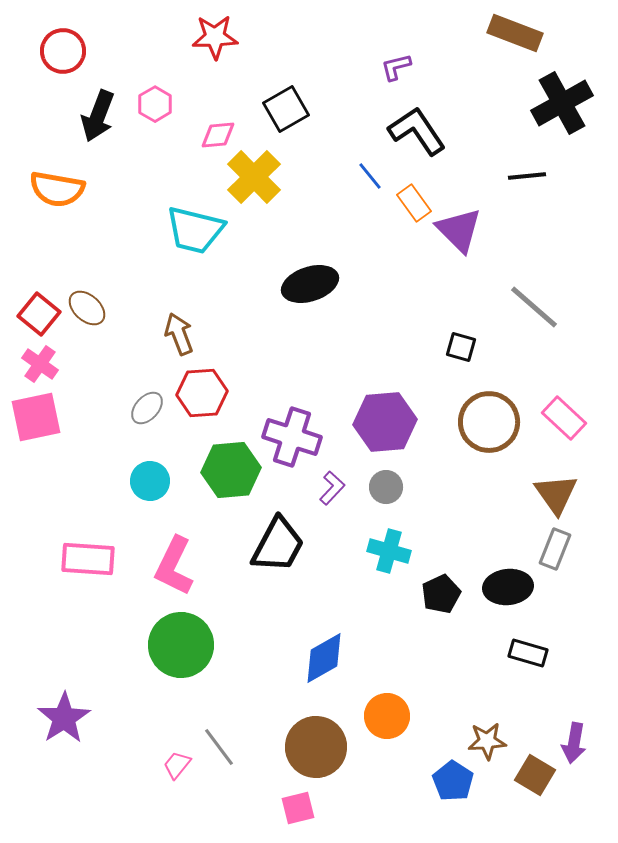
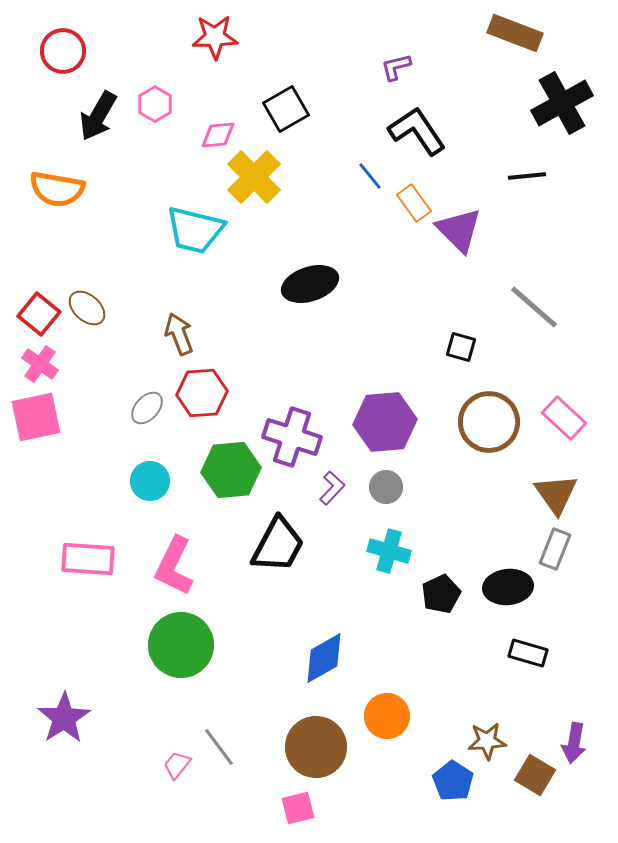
black arrow at (98, 116): rotated 9 degrees clockwise
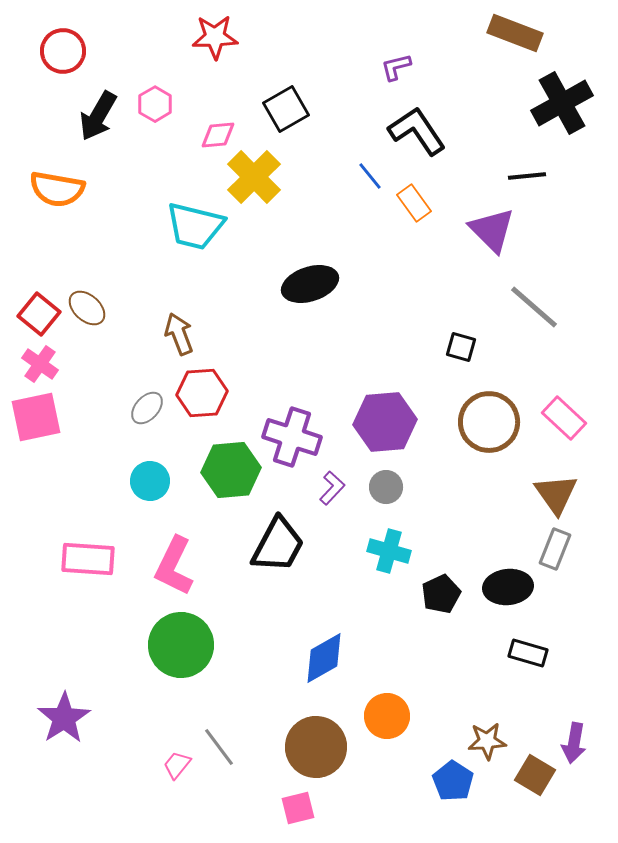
cyan trapezoid at (195, 230): moved 4 px up
purple triangle at (459, 230): moved 33 px right
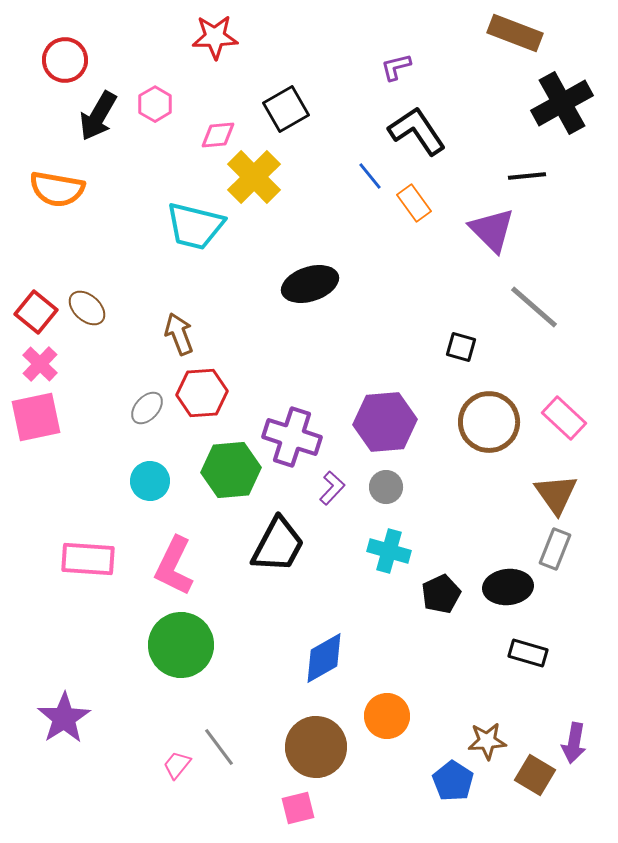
red circle at (63, 51): moved 2 px right, 9 px down
red square at (39, 314): moved 3 px left, 2 px up
pink cross at (40, 364): rotated 9 degrees clockwise
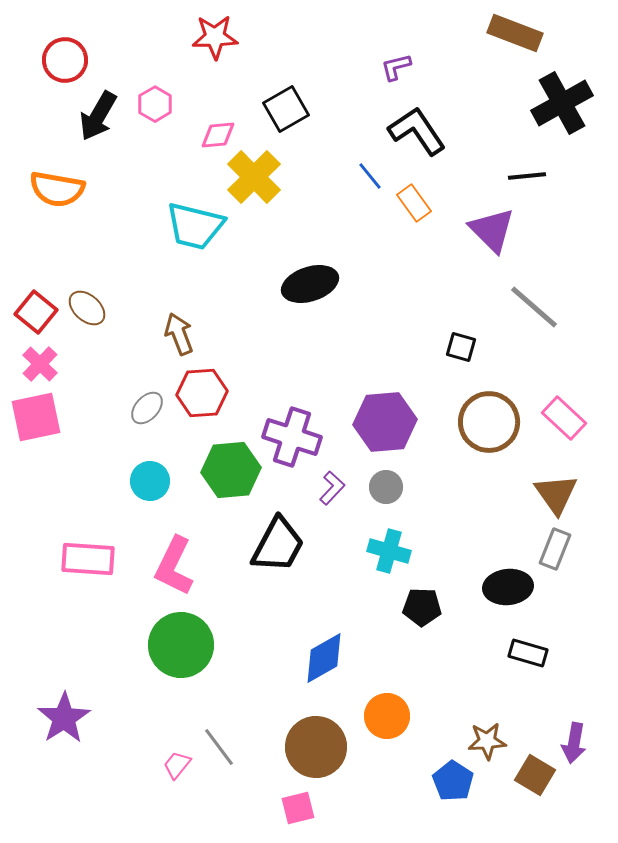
black pentagon at (441, 594): moved 19 px left, 13 px down; rotated 27 degrees clockwise
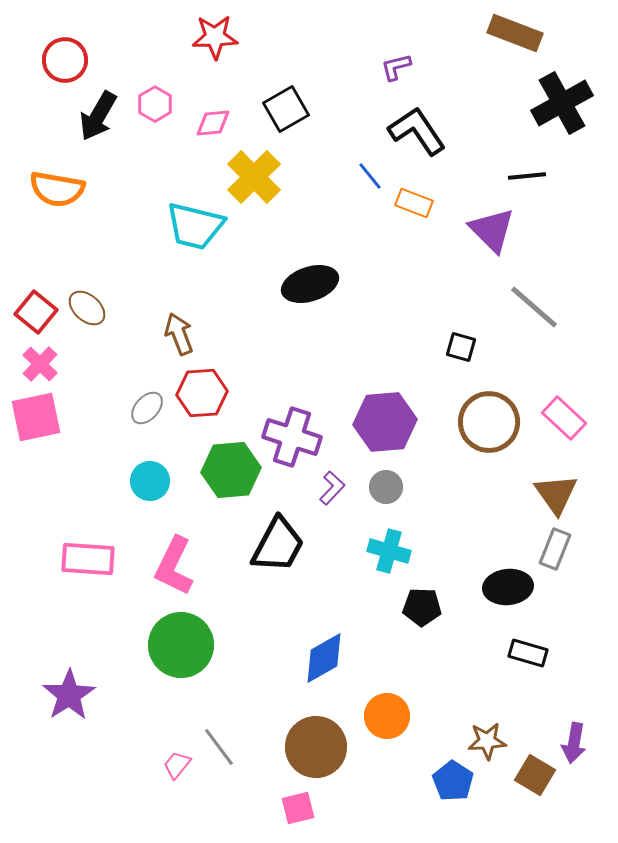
pink diamond at (218, 135): moved 5 px left, 12 px up
orange rectangle at (414, 203): rotated 33 degrees counterclockwise
purple star at (64, 718): moved 5 px right, 23 px up
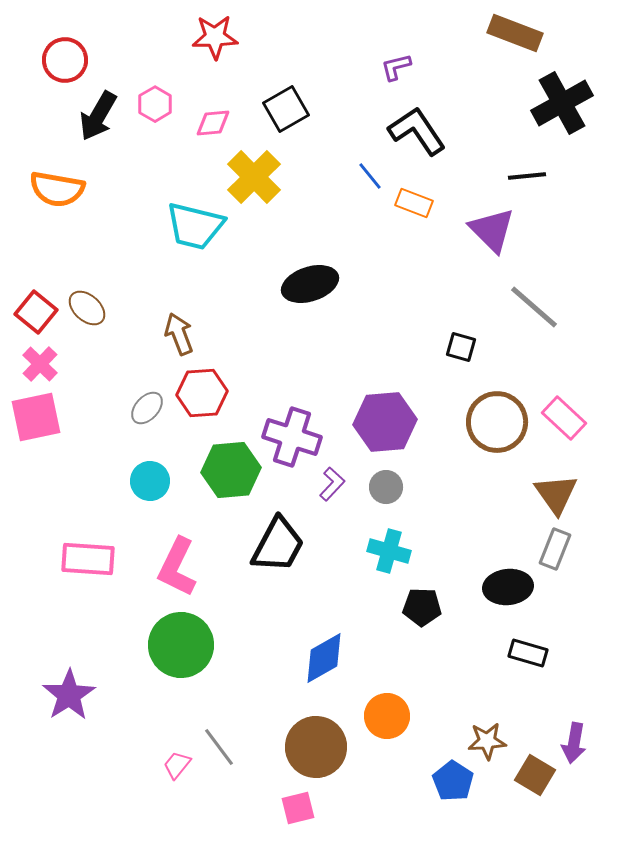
brown circle at (489, 422): moved 8 px right
purple L-shape at (332, 488): moved 4 px up
pink L-shape at (174, 566): moved 3 px right, 1 px down
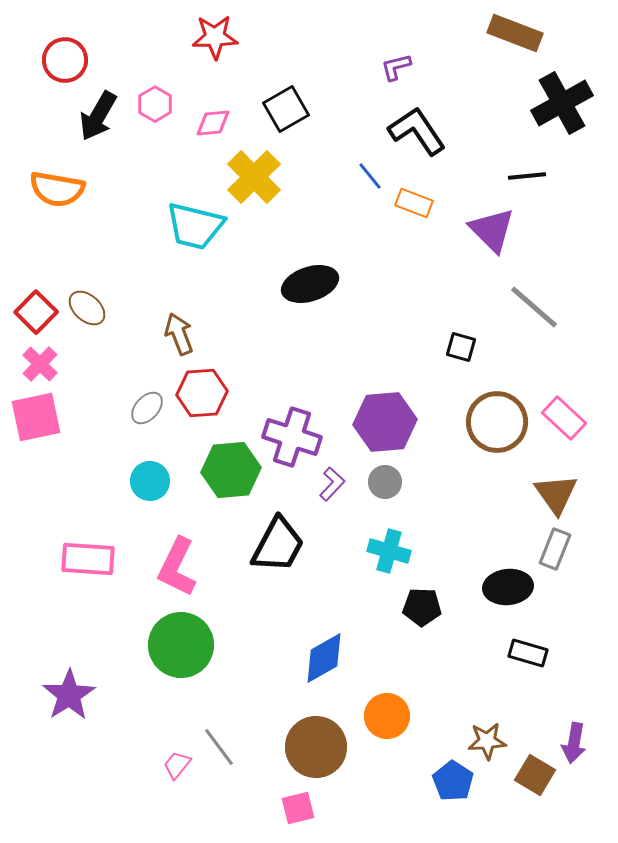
red square at (36, 312): rotated 6 degrees clockwise
gray circle at (386, 487): moved 1 px left, 5 px up
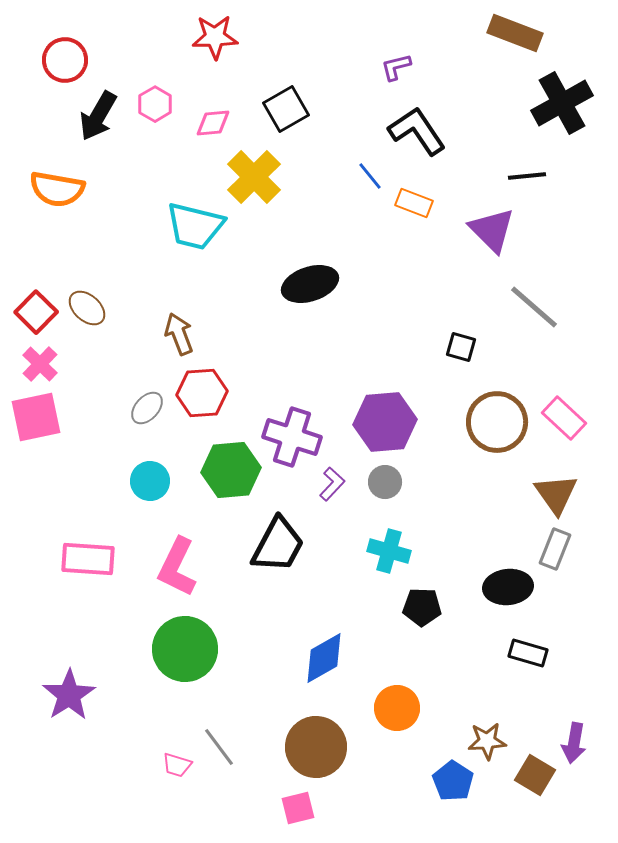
green circle at (181, 645): moved 4 px right, 4 px down
orange circle at (387, 716): moved 10 px right, 8 px up
pink trapezoid at (177, 765): rotated 112 degrees counterclockwise
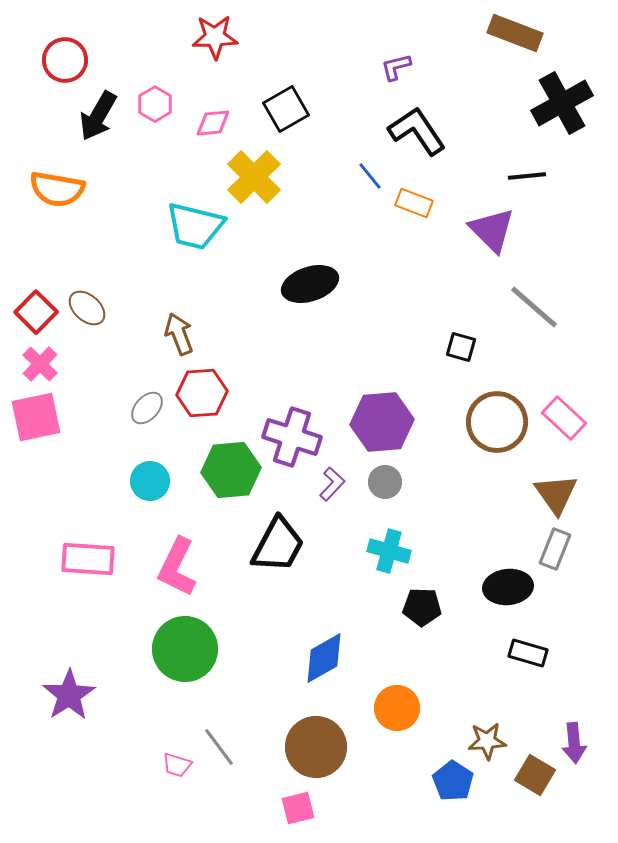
purple hexagon at (385, 422): moved 3 px left
purple arrow at (574, 743): rotated 15 degrees counterclockwise
